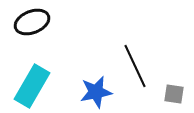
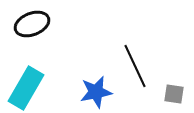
black ellipse: moved 2 px down
cyan rectangle: moved 6 px left, 2 px down
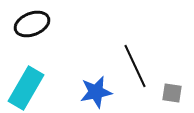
gray square: moved 2 px left, 1 px up
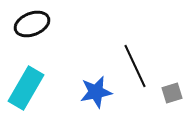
gray square: rotated 25 degrees counterclockwise
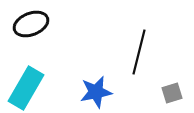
black ellipse: moved 1 px left
black line: moved 4 px right, 14 px up; rotated 39 degrees clockwise
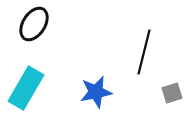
black ellipse: moved 3 px right; rotated 36 degrees counterclockwise
black line: moved 5 px right
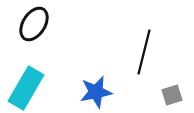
gray square: moved 2 px down
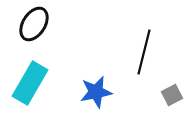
cyan rectangle: moved 4 px right, 5 px up
gray square: rotated 10 degrees counterclockwise
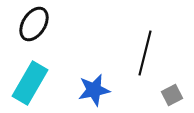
black line: moved 1 px right, 1 px down
blue star: moved 2 px left, 2 px up
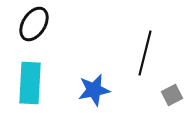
cyan rectangle: rotated 27 degrees counterclockwise
